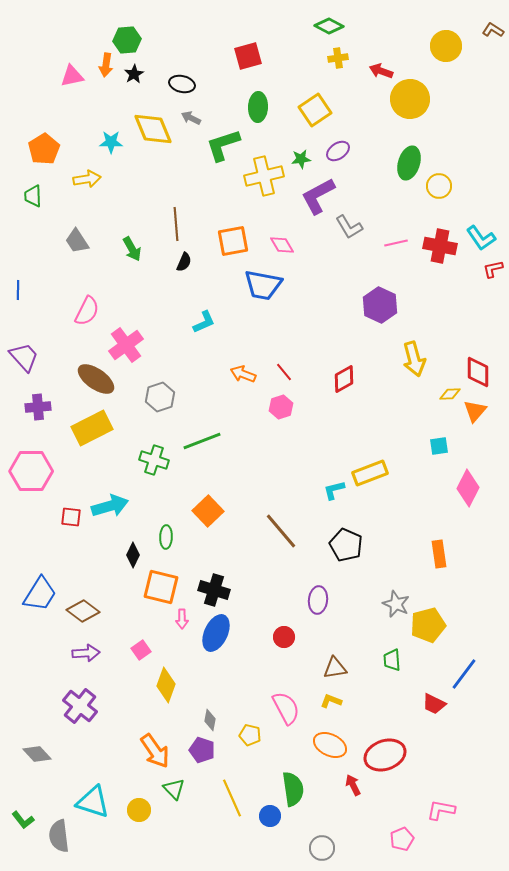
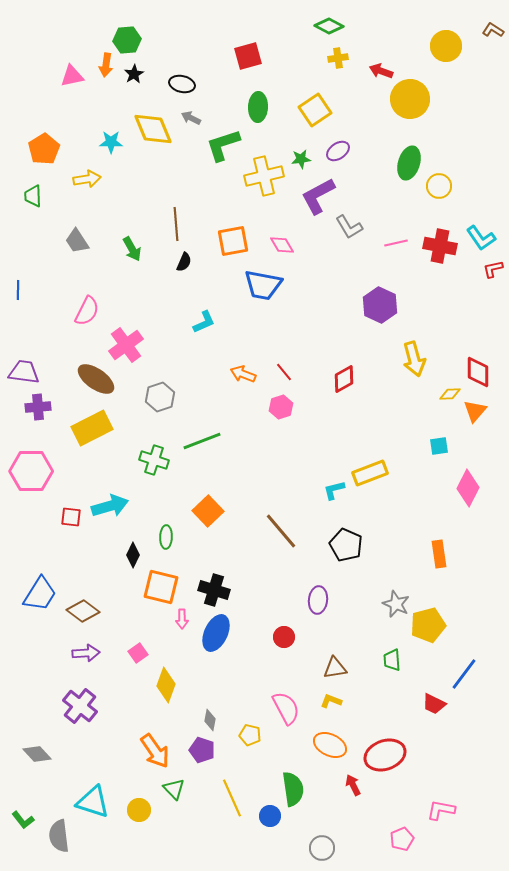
purple trapezoid at (24, 357): moved 15 px down; rotated 40 degrees counterclockwise
pink square at (141, 650): moved 3 px left, 3 px down
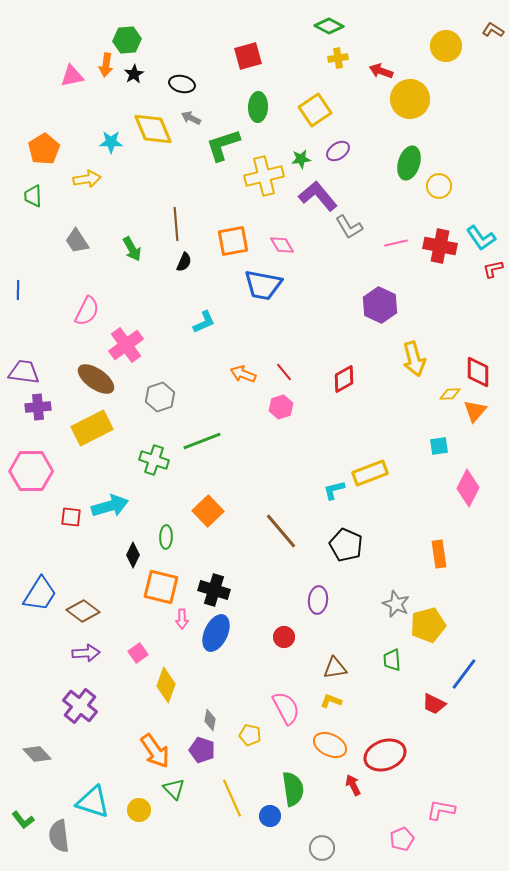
purple L-shape at (318, 196): rotated 78 degrees clockwise
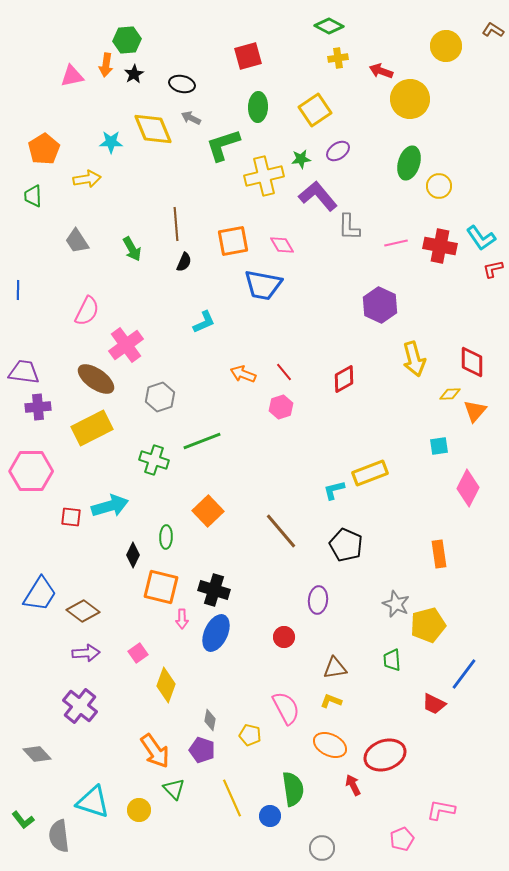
gray L-shape at (349, 227): rotated 32 degrees clockwise
red diamond at (478, 372): moved 6 px left, 10 px up
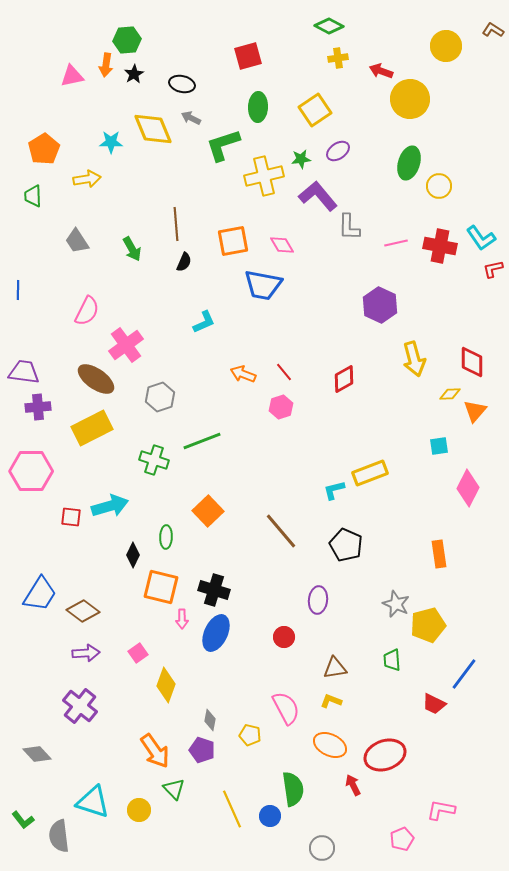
yellow line at (232, 798): moved 11 px down
